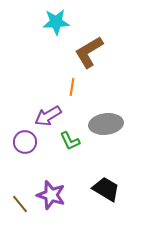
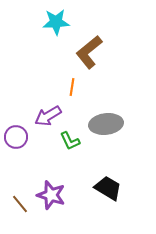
brown L-shape: rotated 8 degrees counterclockwise
purple circle: moved 9 px left, 5 px up
black trapezoid: moved 2 px right, 1 px up
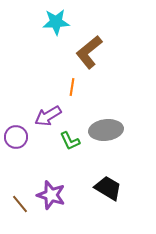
gray ellipse: moved 6 px down
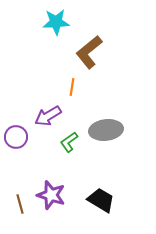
green L-shape: moved 1 px left, 1 px down; rotated 80 degrees clockwise
black trapezoid: moved 7 px left, 12 px down
brown line: rotated 24 degrees clockwise
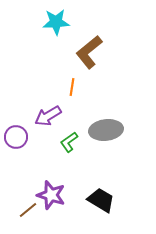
brown line: moved 8 px right, 6 px down; rotated 66 degrees clockwise
